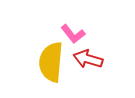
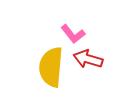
yellow semicircle: moved 5 px down
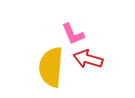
pink L-shape: rotated 15 degrees clockwise
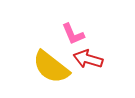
yellow semicircle: rotated 57 degrees counterclockwise
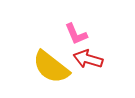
pink L-shape: moved 3 px right
